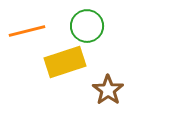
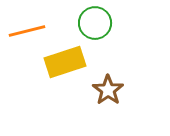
green circle: moved 8 px right, 3 px up
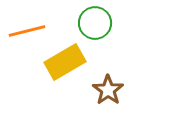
yellow rectangle: rotated 12 degrees counterclockwise
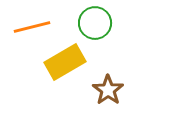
orange line: moved 5 px right, 4 px up
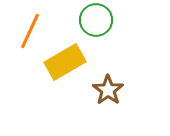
green circle: moved 1 px right, 3 px up
orange line: moved 2 px left, 4 px down; rotated 51 degrees counterclockwise
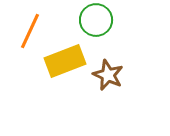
yellow rectangle: moved 1 px up; rotated 9 degrees clockwise
brown star: moved 15 px up; rotated 12 degrees counterclockwise
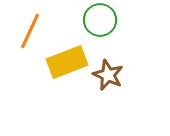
green circle: moved 4 px right
yellow rectangle: moved 2 px right, 1 px down
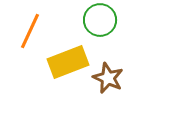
yellow rectangle: moved 1 px right
brown star: moved 3 px down
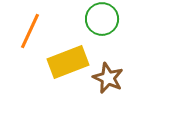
green circle: moved 2 px right, 1 px up
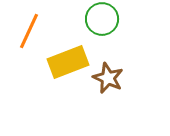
orange line: moved 1 px left
